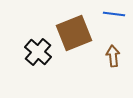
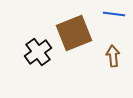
black cross: rotated 12 degrees clockwise
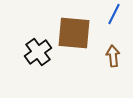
blue line: rotated 70 degrees counterclockwise
brown square: rotated 27 degrees clockwise
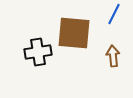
black cross: rotated 28 degrees clockwise
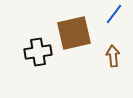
blue line: rotated 10 degrees clockwise
brown square: rotated 18 degrees counterclockwise
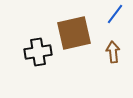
blue line: moved 1 px right
brown arrow: moved 4 px up
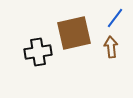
blue line: moved 4 px down
brown arrow: moved 2 px left, 5 px up
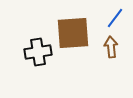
brown square: moved 1 px left; rotated 9 degrees clockwise
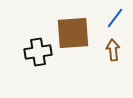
brown arrow: moved 2 px right, 3 px down
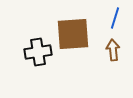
blue line: rotated 20 degrees counterclockwise
brown square: moved 1 px down
